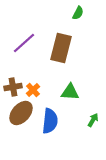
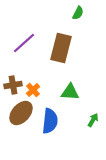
brown cross: moved 2 px up
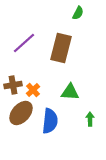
green arrow: moved 3 px left, 1 px up; rotated 32 degrees counterclockwise
